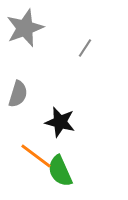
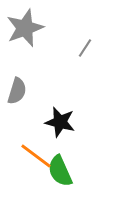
gray semicircle: moved 1 px left, 3 px up
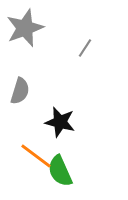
gray semicircle: moved 3 px right
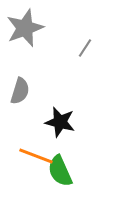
orange line: rotated 16 degrees counterclockwise
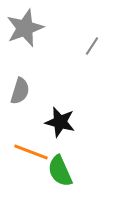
gray line: moved 7 px right, 2 px up
orange line: moved 5 px left, 4 px up
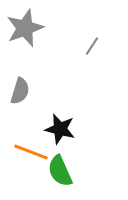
black star: moved 7 px down
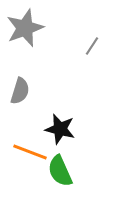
orange line: moved 1 px left
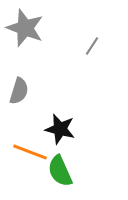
gray star: rotated 30 degrees counterclockwise
gray semicircle: moved 1 px left
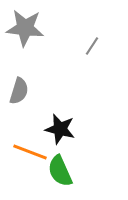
gray star: rotated 15 degrees counterclockwise
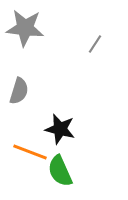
gray line: moved 3 px right, 2 px up
